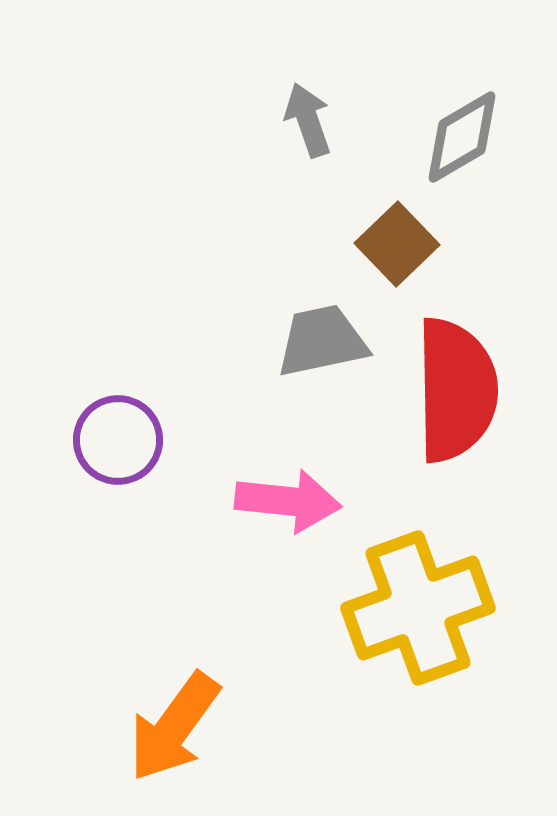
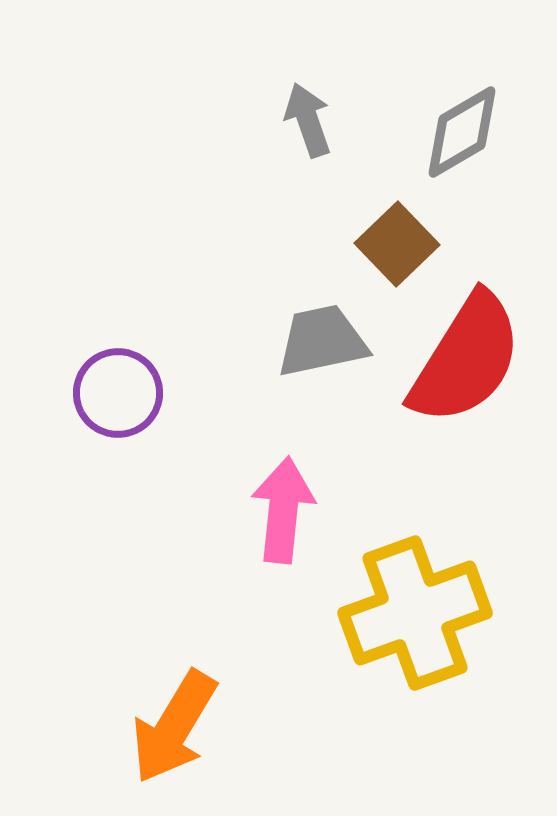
gray diamond: moved 5 px up
red semicircle: moved 10 px right, 31 px up; rotated 33 degrees clockwise
purple circle: moved 47 px up
pink arrow: moved 5 px left, 9 px down; rotated 90 degrees counterclockwise
yellow cross: moved 3 px left, 5 px down
orange arrow: rotated 5 degrees counterclockwise
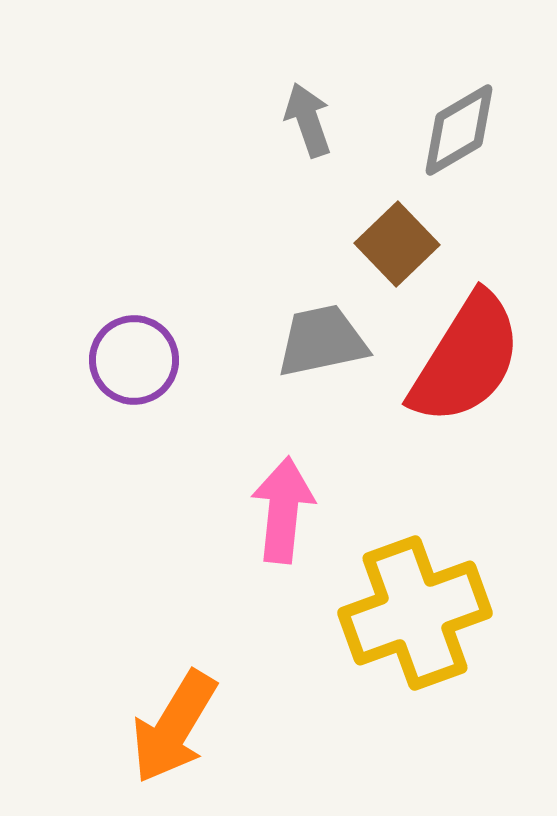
gray diamond: moved 3 px left, 2 px up
purple circle: moved 16 px right, 33 px up
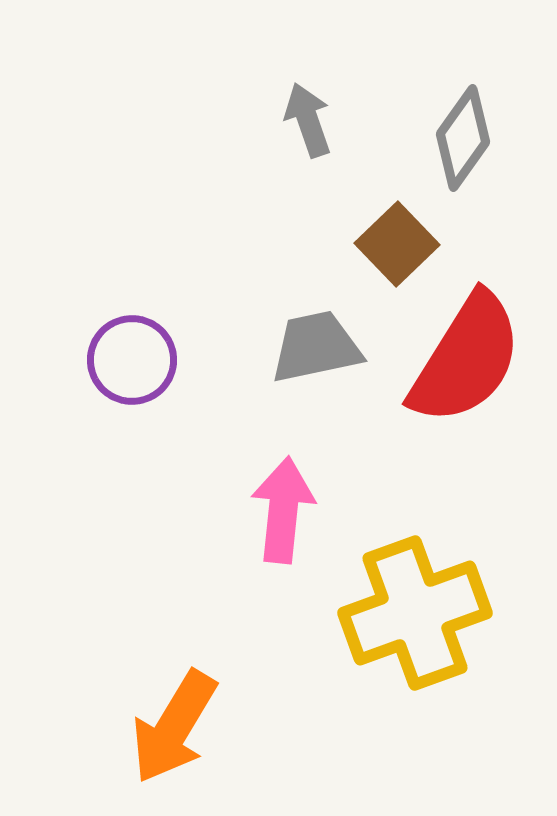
gray diamond: moved 4 px right, 8 px down; rotated 24 degrees counterclockwise
gray trapezoid: moved 6 px left, 6 px down
purple circle: moved 2 px left
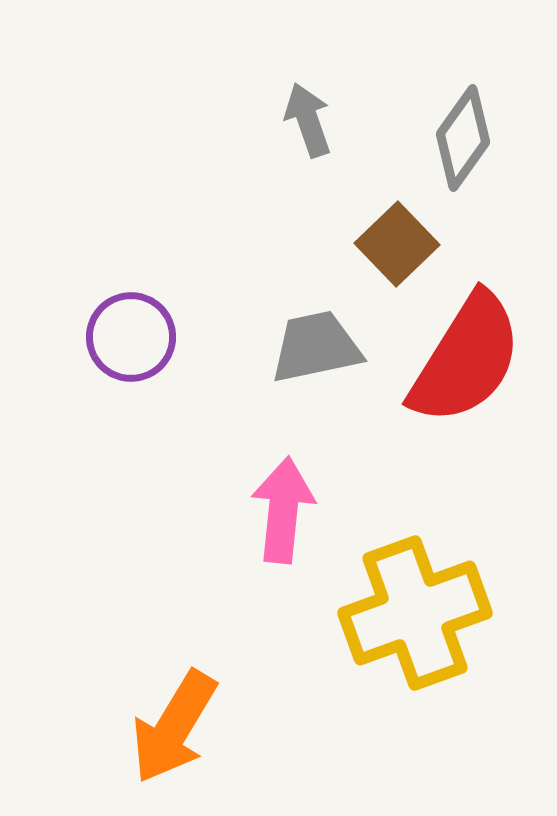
purple circle: moved 1 px left, 23 px up
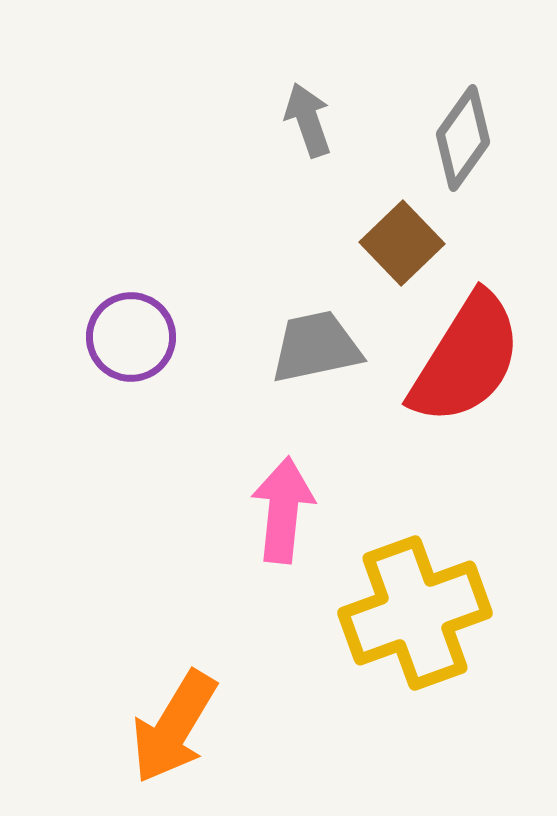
brown square: moved 5 px right, 1 px up
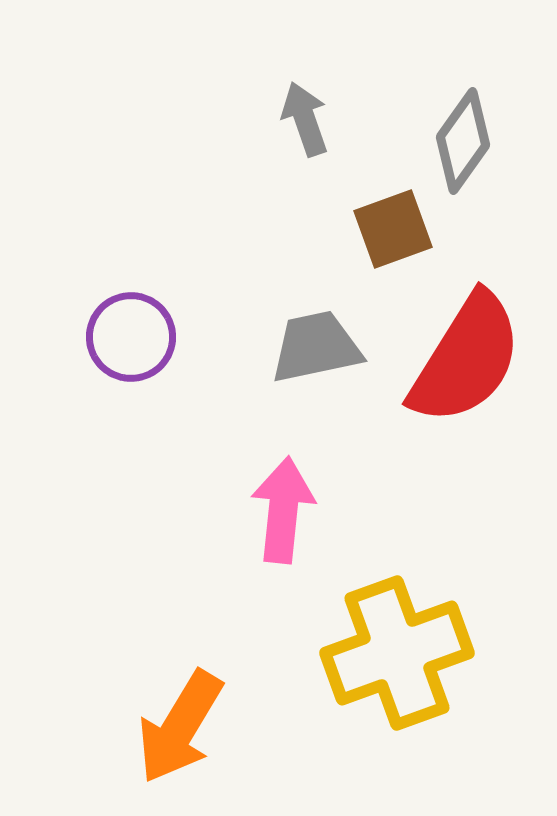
gray arrow: moved 3 px left, 1 px up
gray diamond: moved 3 px down
brown square: moved 9 px left, 14 px up; rotated 24 degrees clockwise
yellow cross: moved 18 px left, 40 px down
orange arrow: moved 6 px right
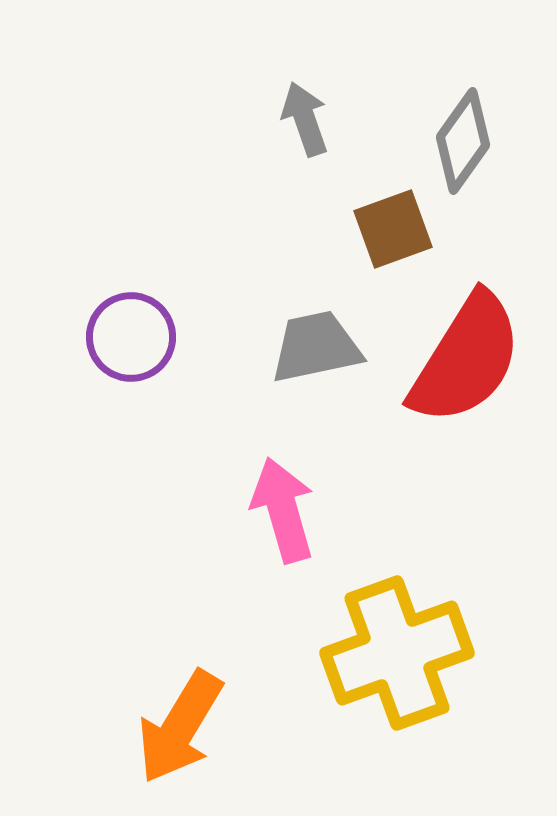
pink arrow: rotated 22 degrees counterclockwise
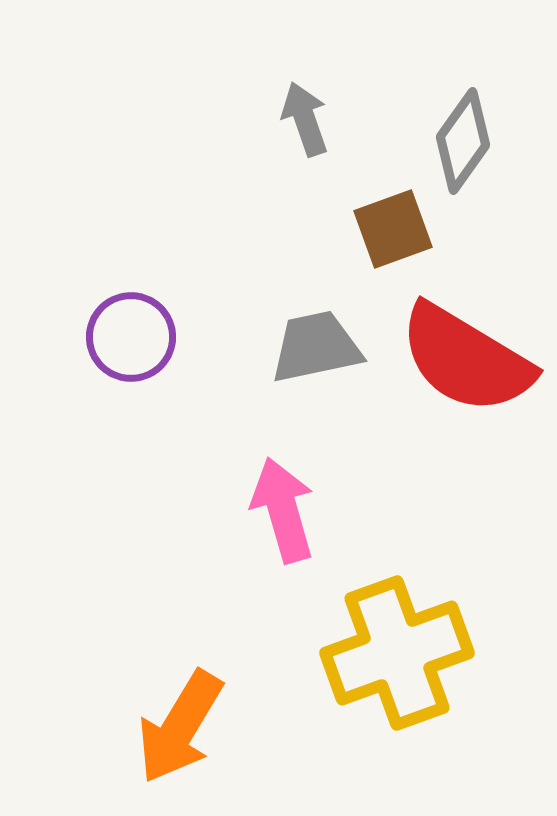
red semicircle: rotated 89 degrees clockwise
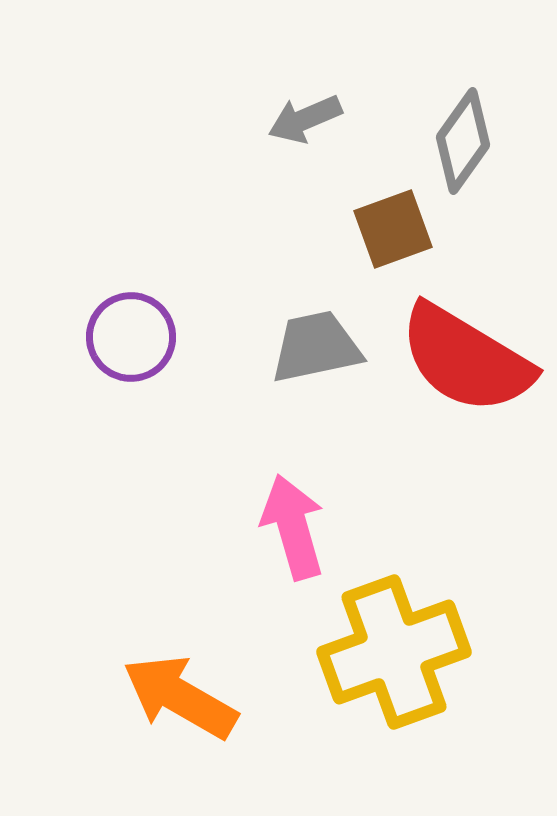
gray arrow: rotated 94 degrees counterclockwise
pink arrow: moved 10 px right, 17 px down
yellow cross: moved 3 px left, 1 px up
orange arrow: moved 30 px up; rotated 89 degrees clockwise
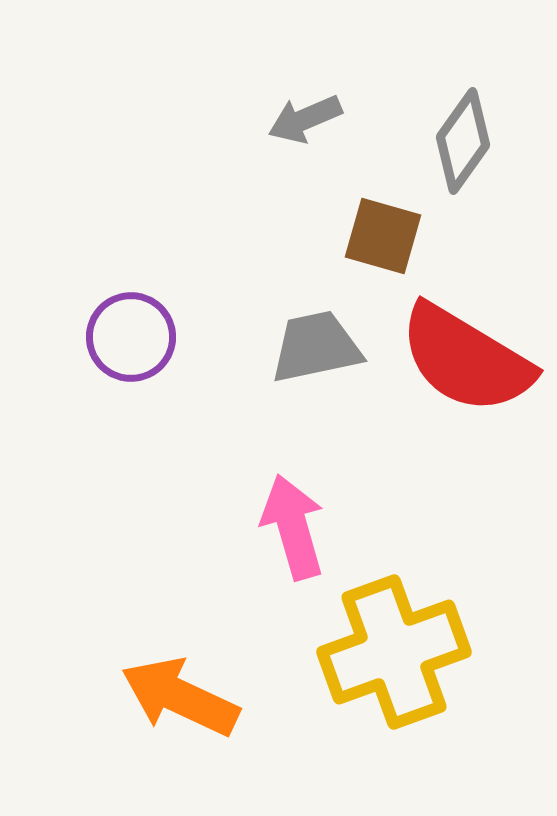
brown square: moved 10 px left, 7 px down; rotated 36 degrees clockwise
orange arrow: rotated 5 degrees counterclockwise
